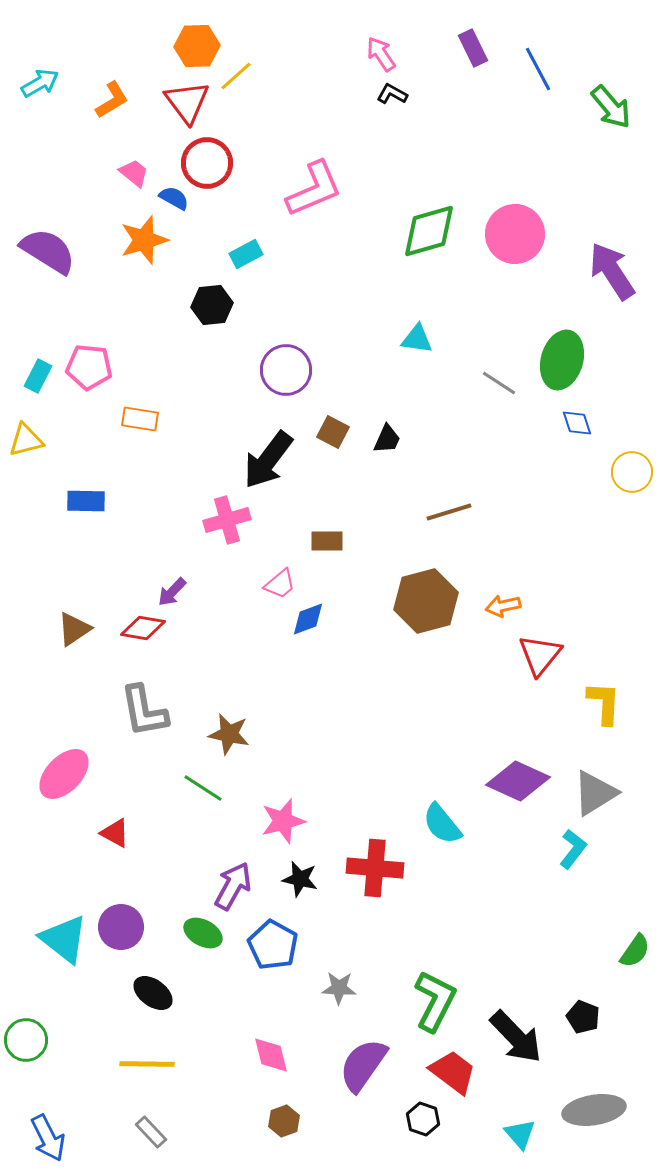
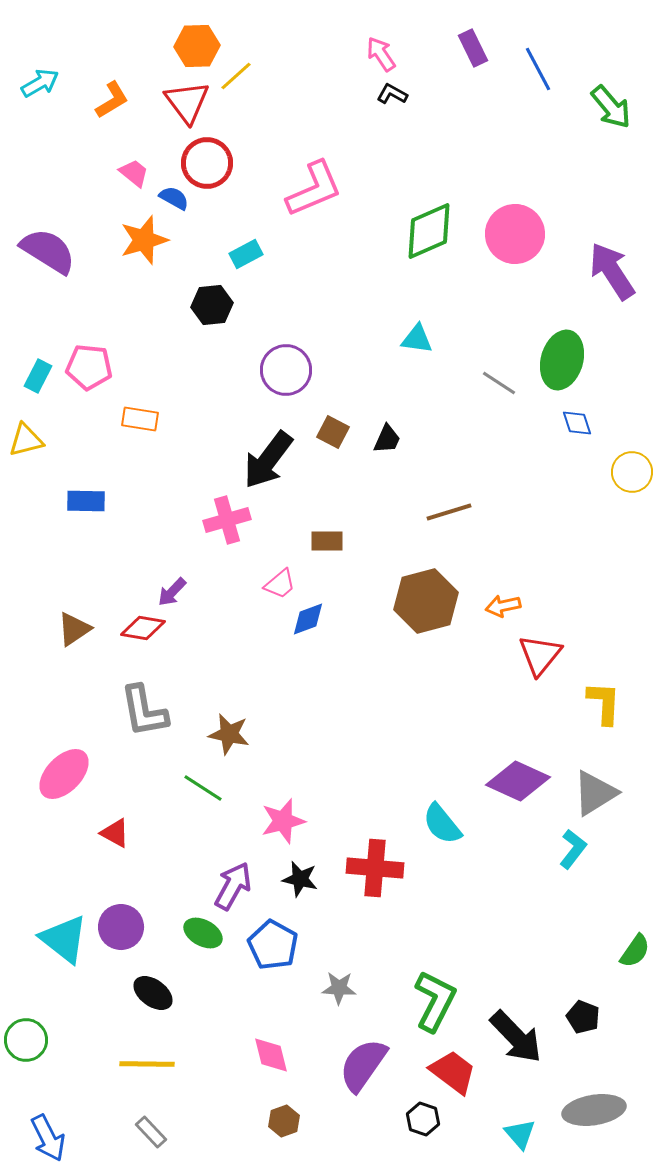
green diamond at (429, 231): rotated 8 degrees counterclockwise
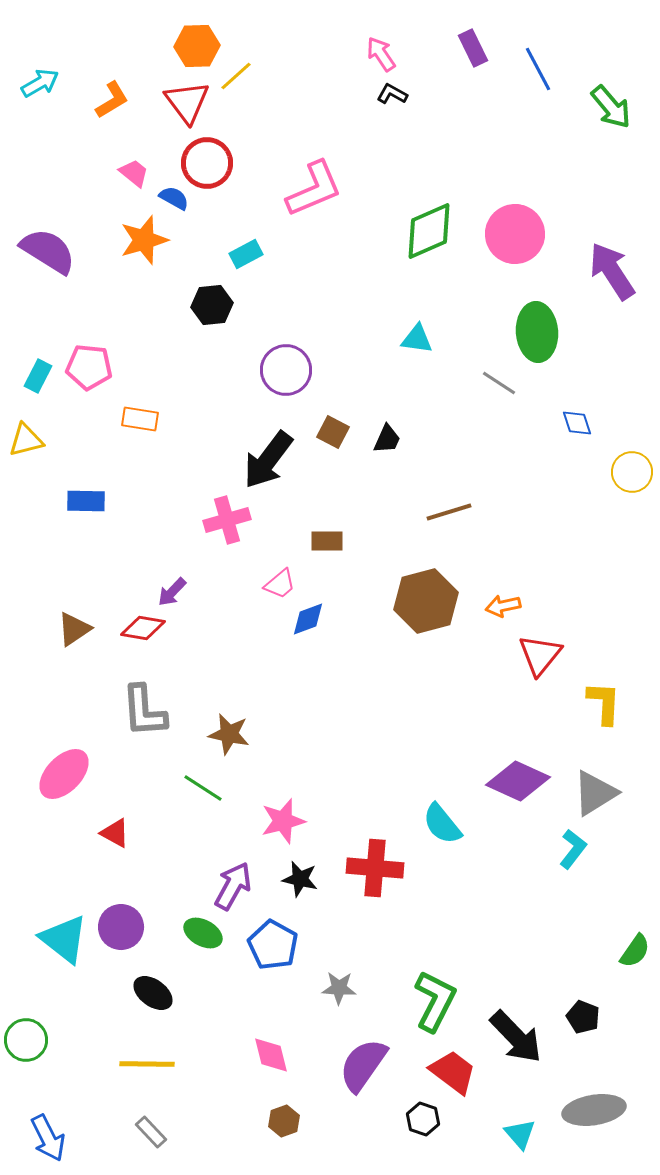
green ellipse at (562, 360): moved 25 px left, 28 px up; rotated 20 degrees counterclockwise
gray L-shape at (144, 711): rotated 6 degrees clockwise
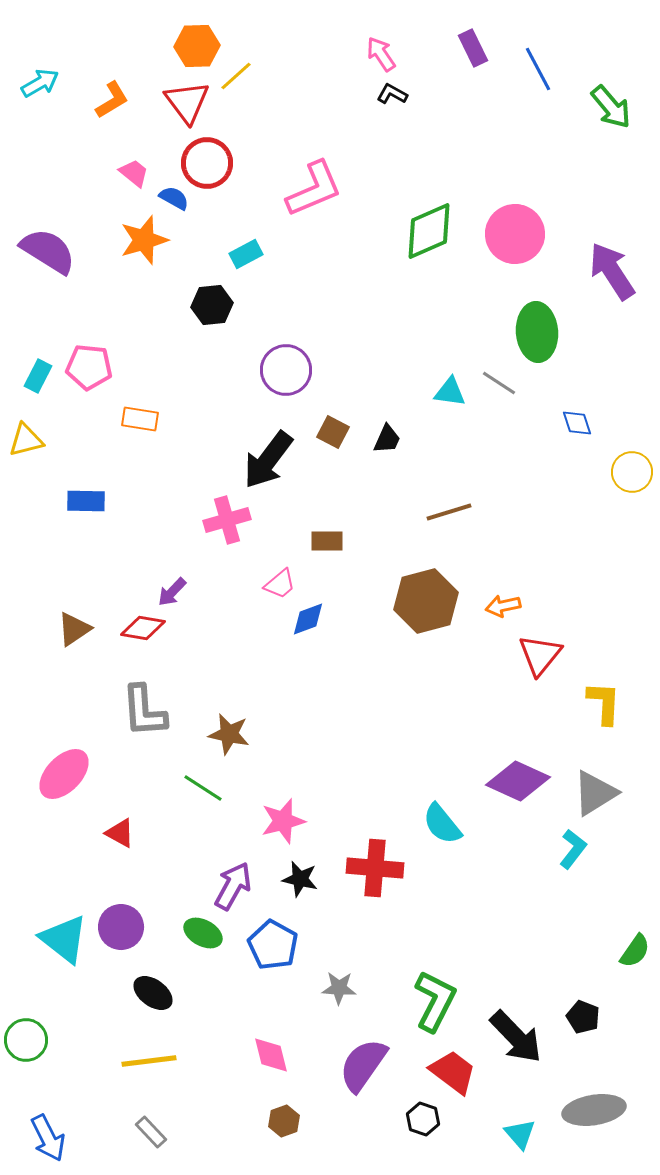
cyan triangle at (417, 339): moved 33 px right, 53 px down
red triangle at (115, 833): moved 5 px right
yellow line at (147, 1064): moved 2 px right, 3 px up; rotated 8 degrees counterclockwise
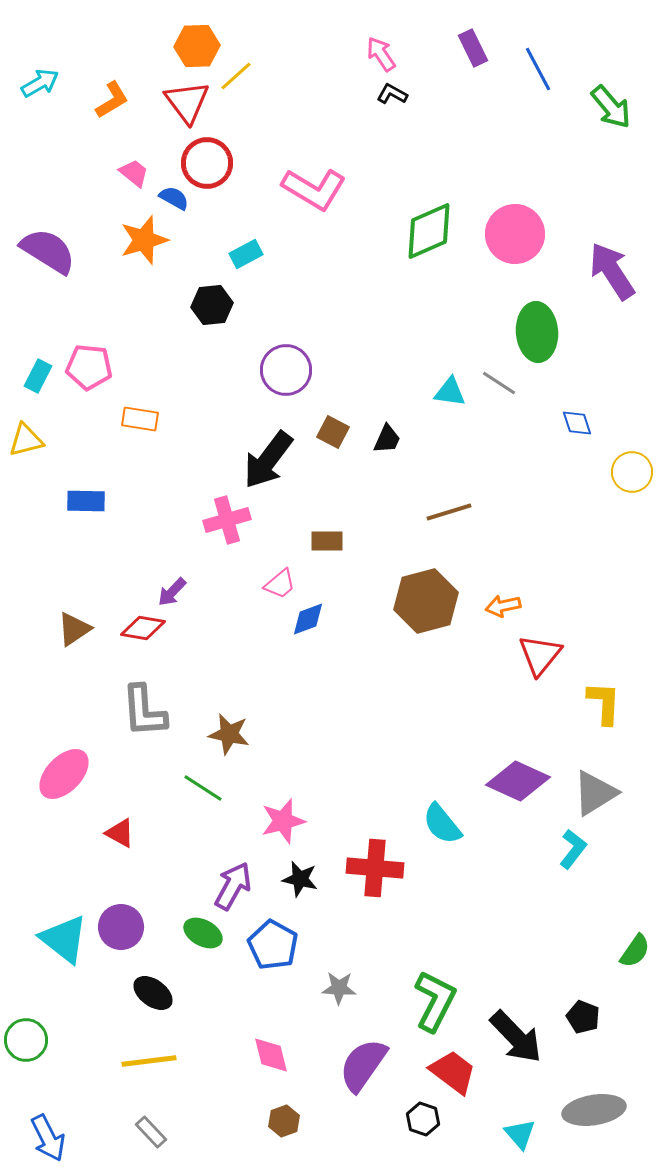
pink L-shape at (314, 189): rotated 54 degrees clockwise
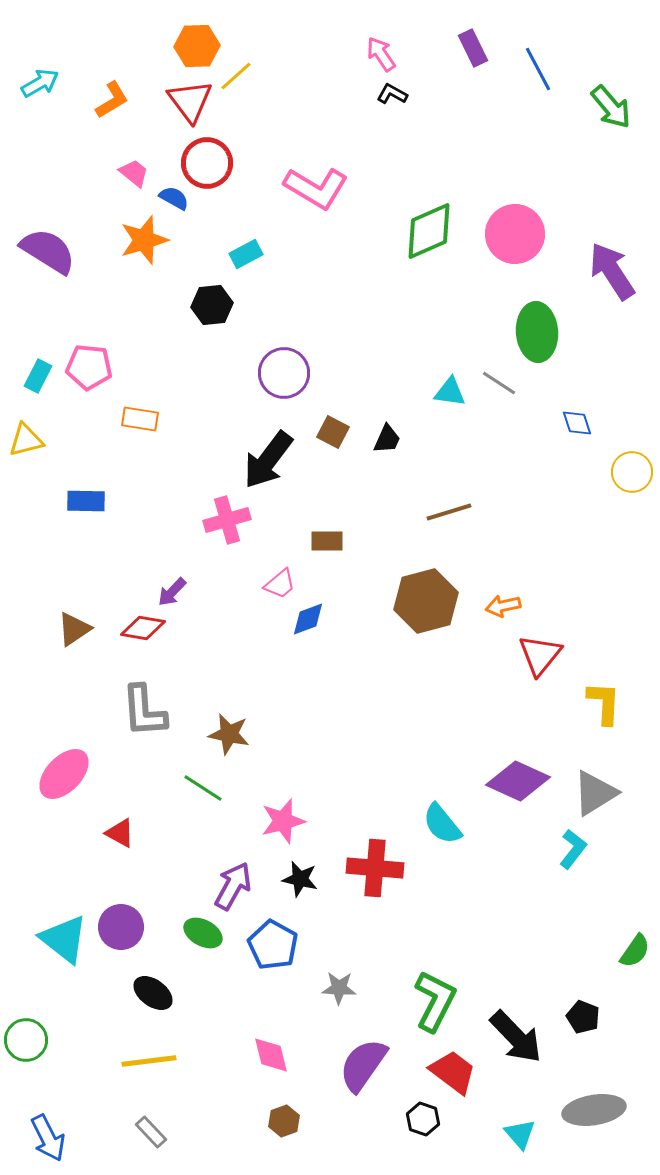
red triangle at (187, 102): moved 3 px right, 1 px up
pink L-shape at (314, 189): moved 2 px right, 1 px up
purple circle at (286, 370): moved 2 px left, 3 px down
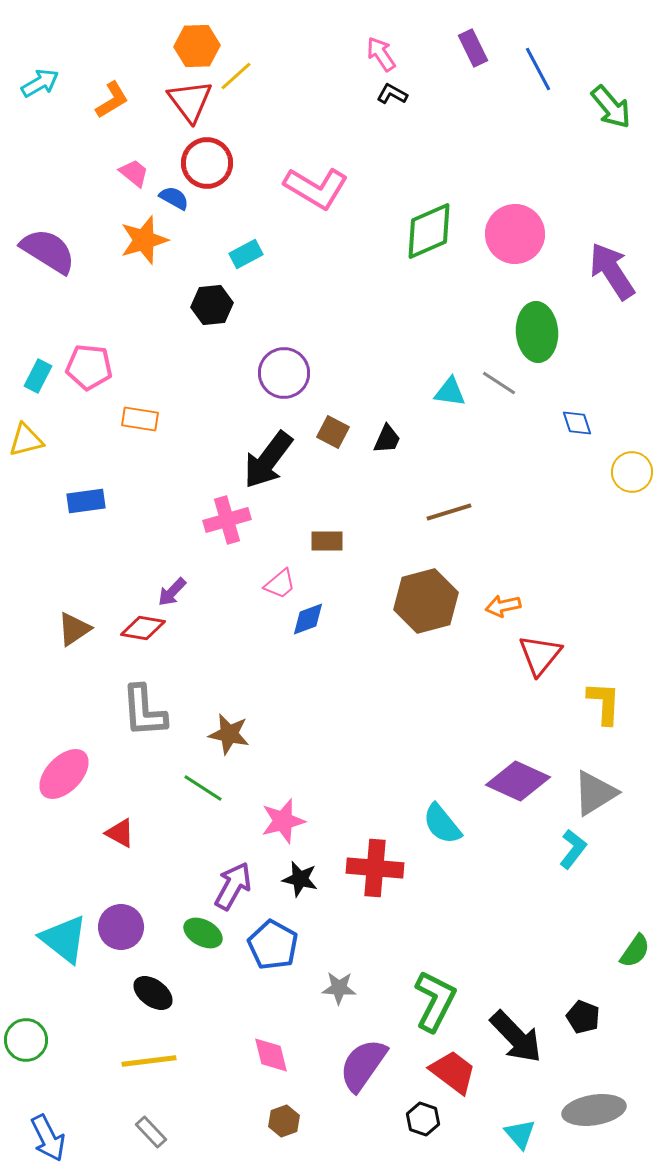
blue rectangle at (86, 501): rotated 9 degrees counterclockwise
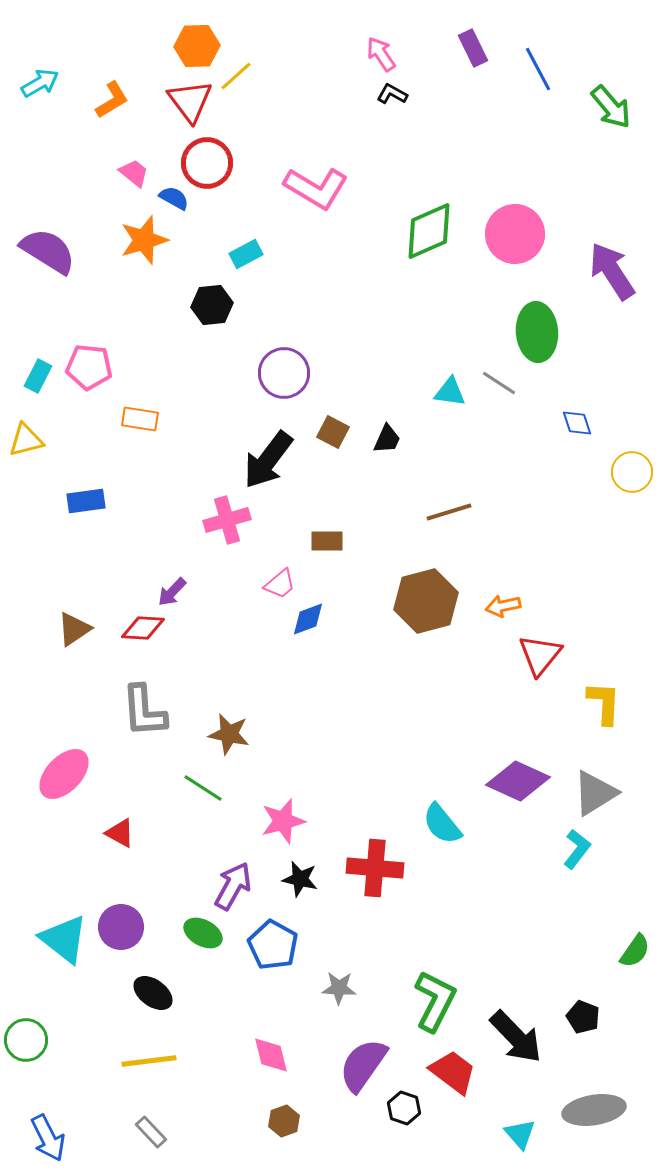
red diamond at (143, 628): rotated 6 degrees counterclockwise
cyan L-shape at (573, 849): moved 4 px right
black hexagon at (423, 1119): moved 19 px left, 11 px up
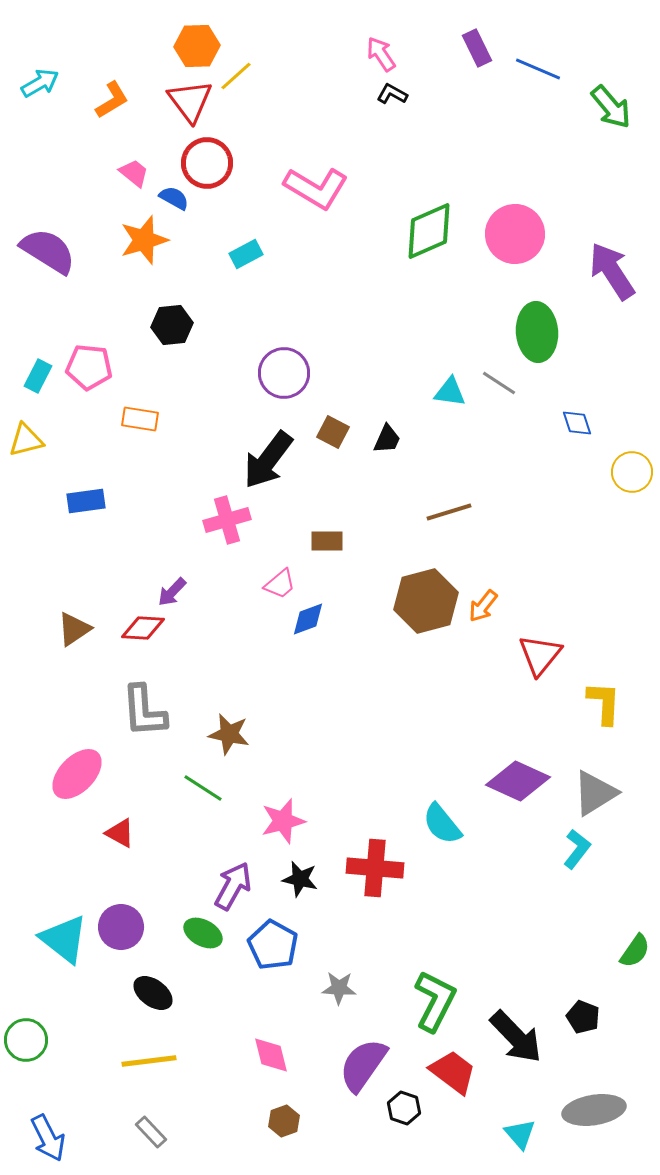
purple rectangle at (473, 48): moved 4 px right
blue line at (538, 69): rotated 39 degrees counterclockwise
black hexagon at (212, 305): moved 40 px left, 20 px down
orange arrow at (503, 606): moved 20 px left; rotated 40 degrees counterclockwise
pink ellipse at (64, 774): moved 13 px right
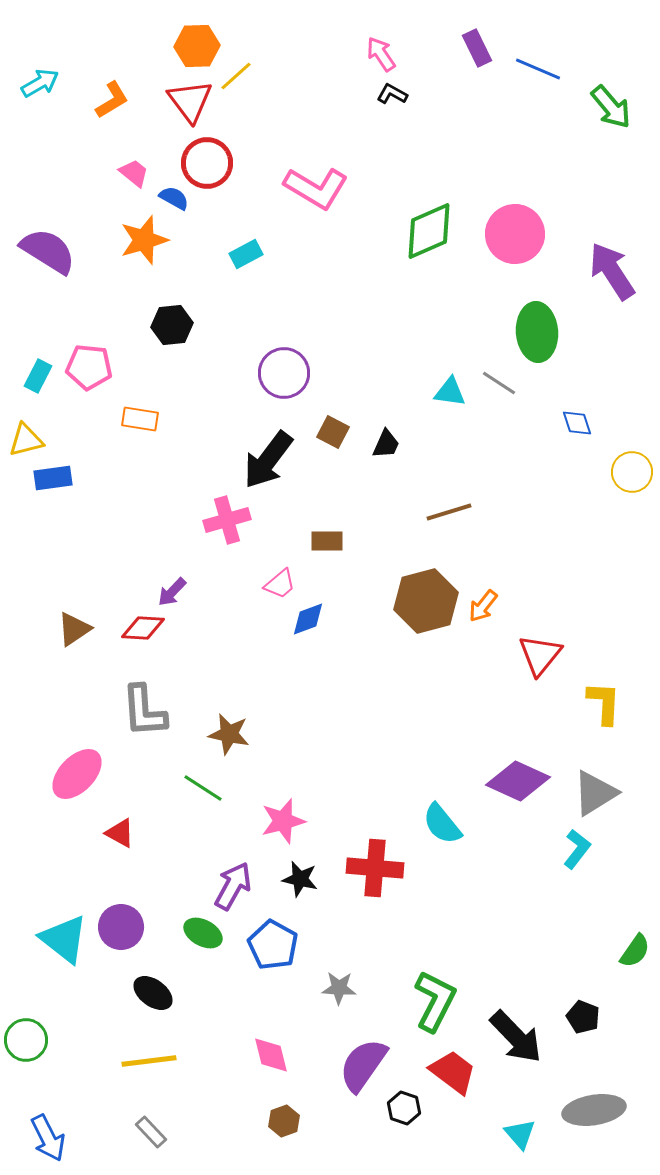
black trapezoid at (387, 439): moved 1 px left, 5 px down
blue rectangle at (86, 501): moved 33 px left, 23 px up
